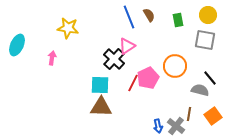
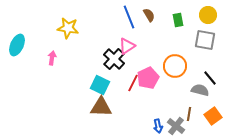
cyan square: rotated 24 degrees clockwise
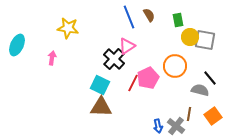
yellow circle: moved 18 px left, 22 px down
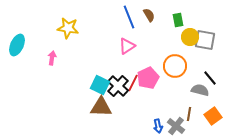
black cross: moved 4 px right, 27 px down
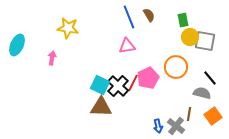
green rectangle: moved 5 px right
gray square: moved 1 px down
pink triangle: rotated 24 degrees clockwise
orange circle: moved 1 px right, 1 px down
gray semicircle: moved 2 px right, 3 px down
